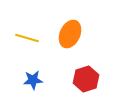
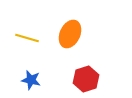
blue star: moved 2 px left; rotated 18 degrees clockwise
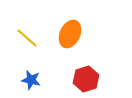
yellow line: rotated 25 degrees clockwise
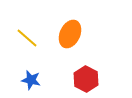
red hexagon: rotated 15 degrees counterclockwise
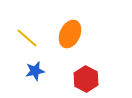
blue star: moved 4 px right, 9 px up; rotated 24 degrees counterclockwise
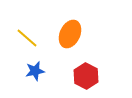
red hexagon: moved 3 px up
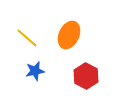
orange ellipse: moved 1 px left, 1 px down
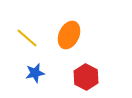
blue star: moved 2 px down
red hexagon: moved 1 px down
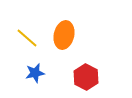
orange ellipse: moved 5 px left; rotated 12 degrees counterclockwise
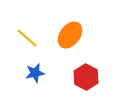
orange ellipse: moved 6 px right; rotated 24 degrees clockwise
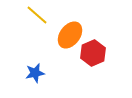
yellow line: moved 10 px right, 23 px up
red hexagon: moved 7 px right, 24 px up; rotated 10 degrees clockwise
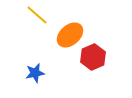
orange ellipse: rotated 12 degrees clockwise
red hexagon: moved 4 px down
